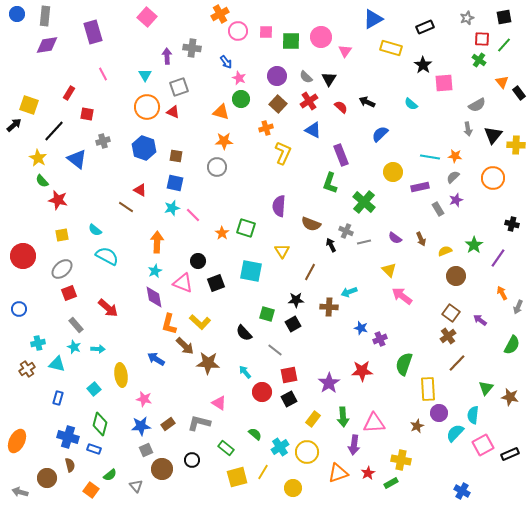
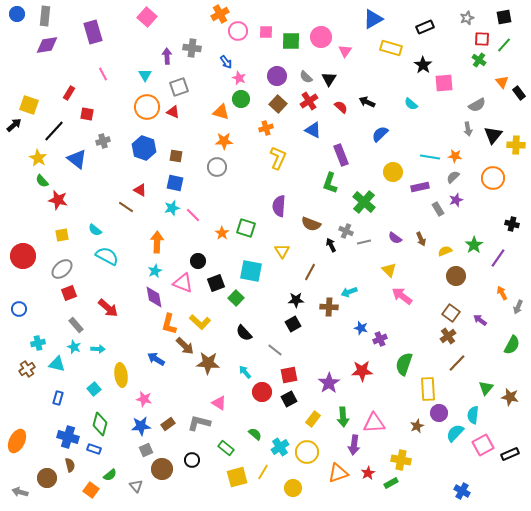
yellow L-shape at (283, 153): moved 5 px left, 5 px down
green square at (267, 314): moved 31 px left, 16 px up; rotated 28 degrees clockwise
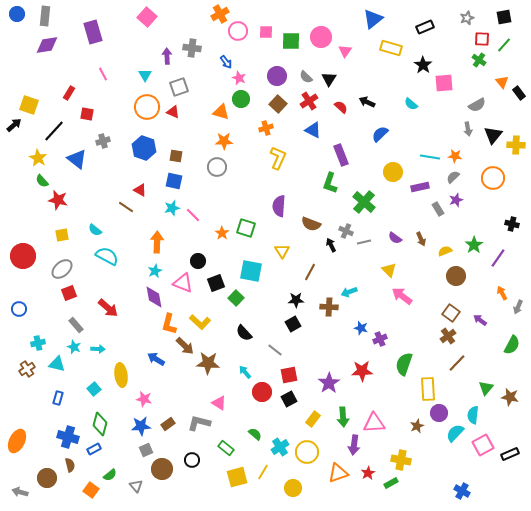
blue triangle at (373, 19): rotated 10 degrees counterclockwise
blue square at (175, 183): moved 1 px left, 2 px up
blue rectangle at (94, 449): rotated 48 degrees counterclockwise
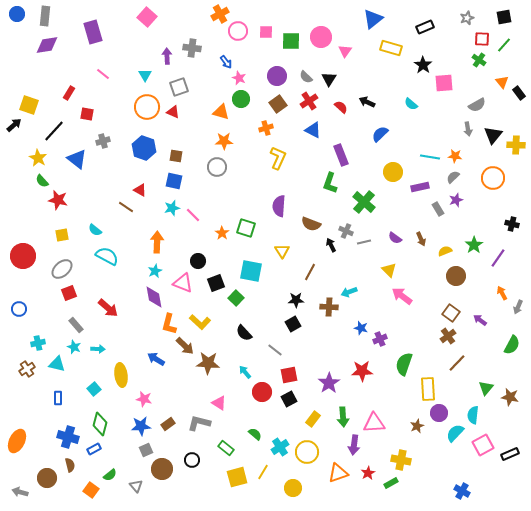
pink line at (103, 74): rotated 24 degrees counterclockwise
brown square at (278, 104): rotated 12 degrees clockwise
blue rectangle at (58, 398): rotated 16 degrees counterclockwise
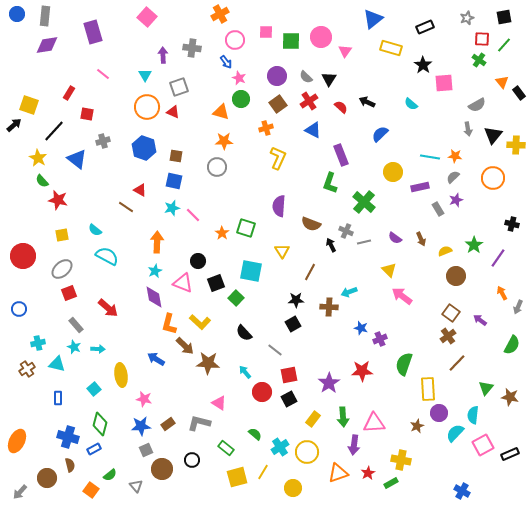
pink circle at (238, 31): moved 3 px left, 9 px down
purple arrow at (167, 56): moved 4 px left, 1 px up
gray arrow at (20, 492): rotated 63 degrees counterclockwise
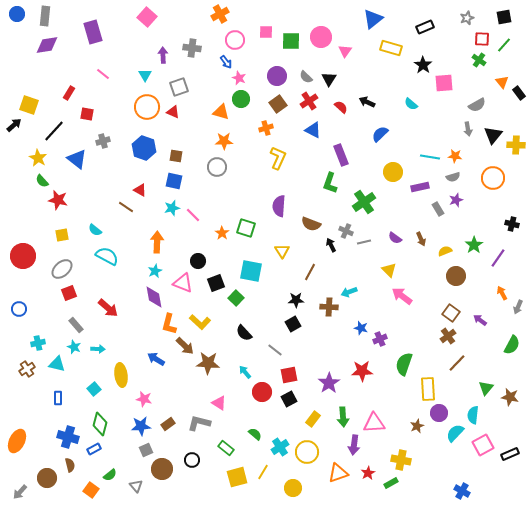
gray semicircle at (453, 177): rotated 152 degrees counterclockwise
green cross at (364, 202): rotated 15 degrees clockwise
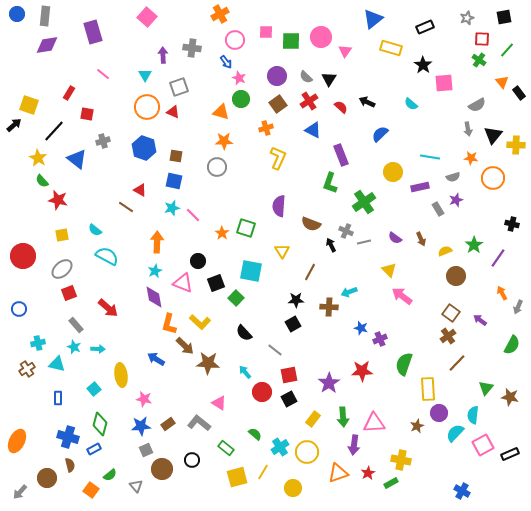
green line at (504, 45): moved 3 px right, 5 px down
orange star at (455, 156): moved 16 px right, 2 px down
gray L-shape at (199, 423): rotated 25 degrees clockwise
